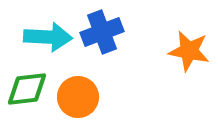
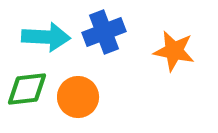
blue cross: moved 2 px right
cyan arrow: moved 2 px left
orange star: moved 15 px left
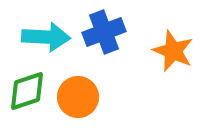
orange star: moved 1 px left; rotated 12 degrees clockwise
green diamond: moved 2 px down; rotated 12 degrees counterclockwise
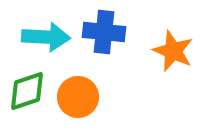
blue cross: rotated 27 degrees clockwise
